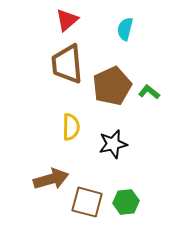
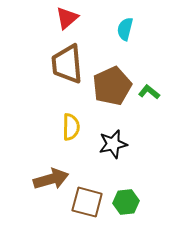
red triangle: moved 2 px up
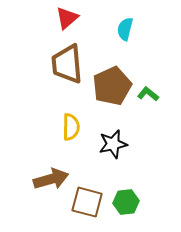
green L-shape: moved 1 px left, 2 px down
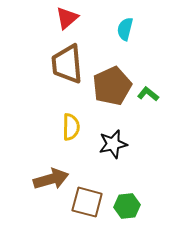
green hexagon: moved 1 px right, 4 px down
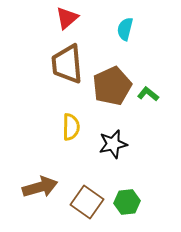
brown arrow: moved 11 px left, 8 px down
brown square: rotated 20 degrees clockwise
green hexagon: moved 4 px up
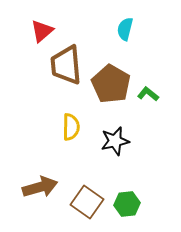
red triangle: moved 25 px left, 13 px down
brown trapezoid: moved 1 px left, 1 px down
brown pentagon: moved 1 px left, 2 px up; rotated 18 degrees counterclockwise
black star: moved 2 px right, 3 px up
green hexagon: moved 2 px down
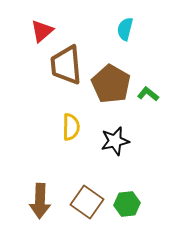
brown arrow: moved 14 px down; rotated 108 degrees clockwise
